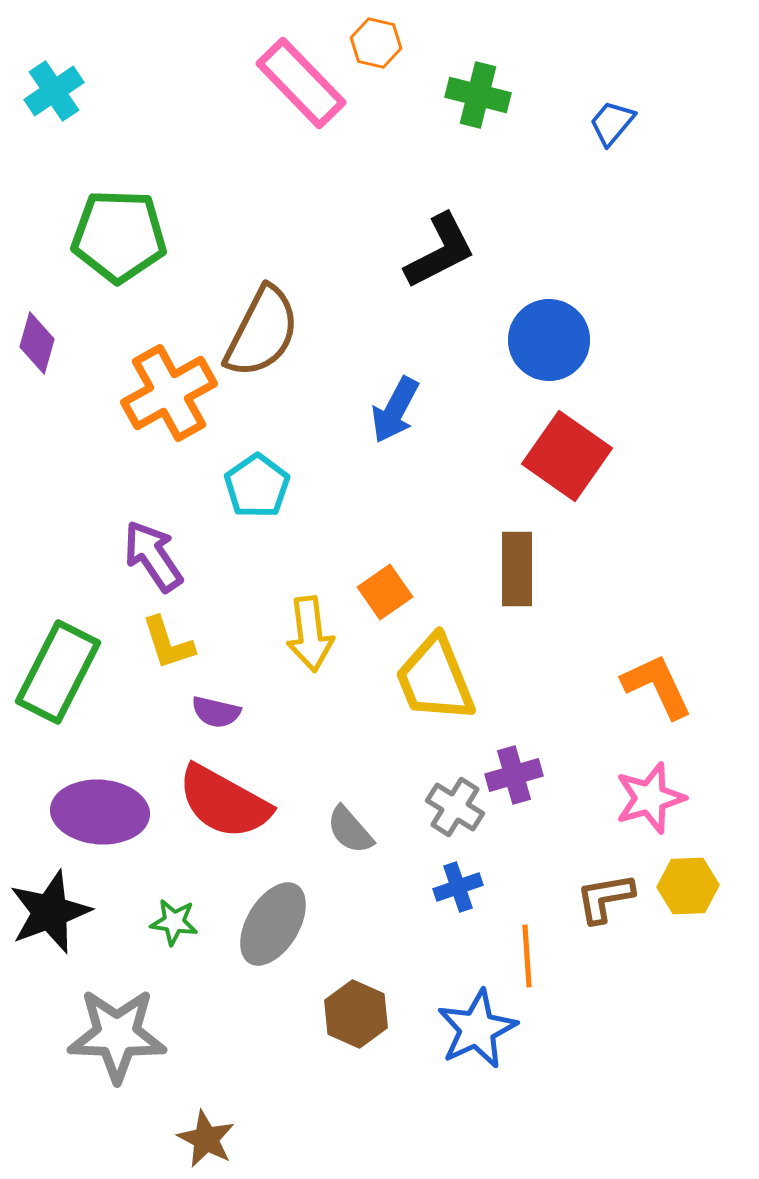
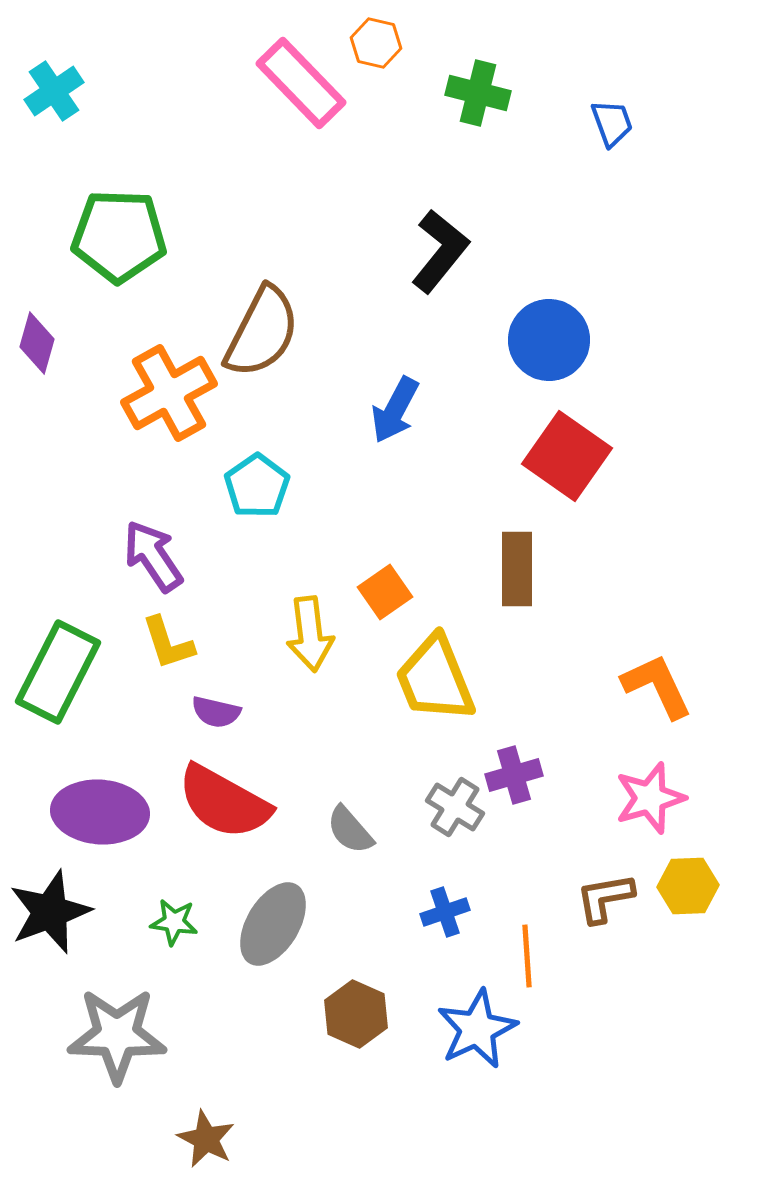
green cross: moved 2 px up
blue trapezoid: rotated 120 degrees clockwise
black L-shape: rotated 24 degrees counterclockwise
blue cross: moved 13 px left, 25 px down
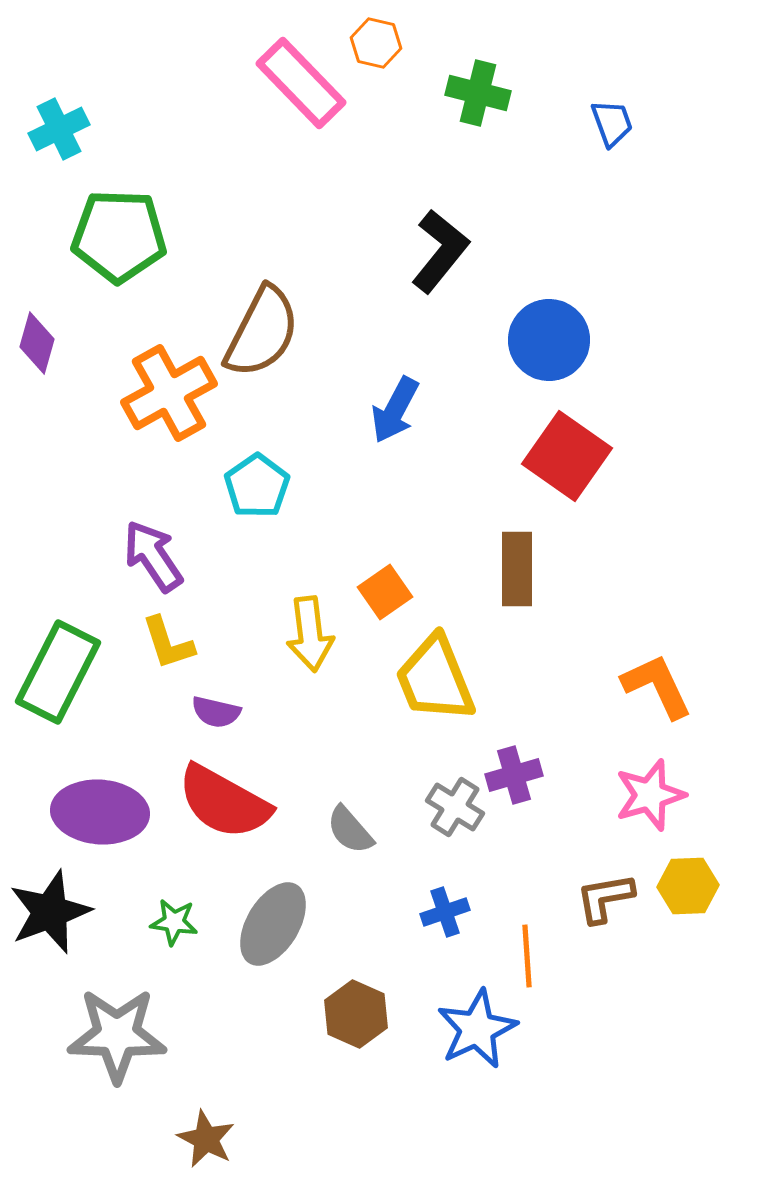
cyan cross: moved 5 px right, 38 px down; rotated 8 degrees clockwise
pink star: moved 3 px up
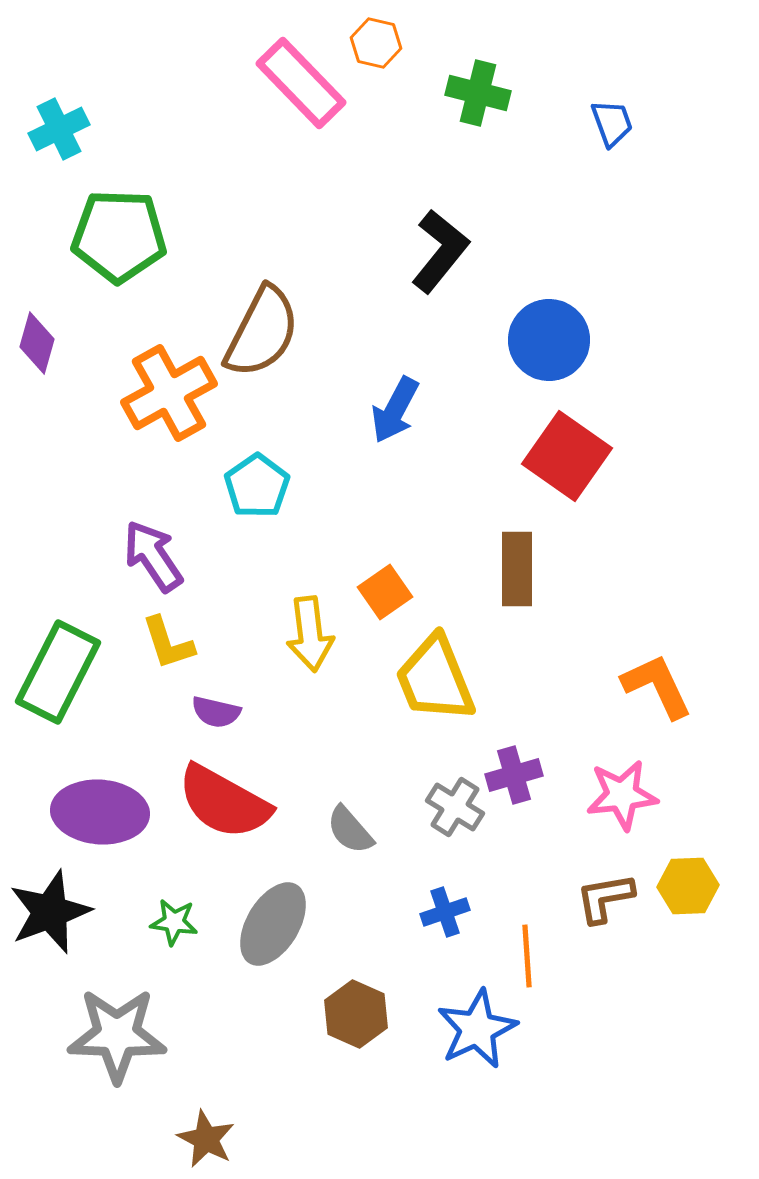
pink star: moved 28 px left; rotated 10 degrees clockwise
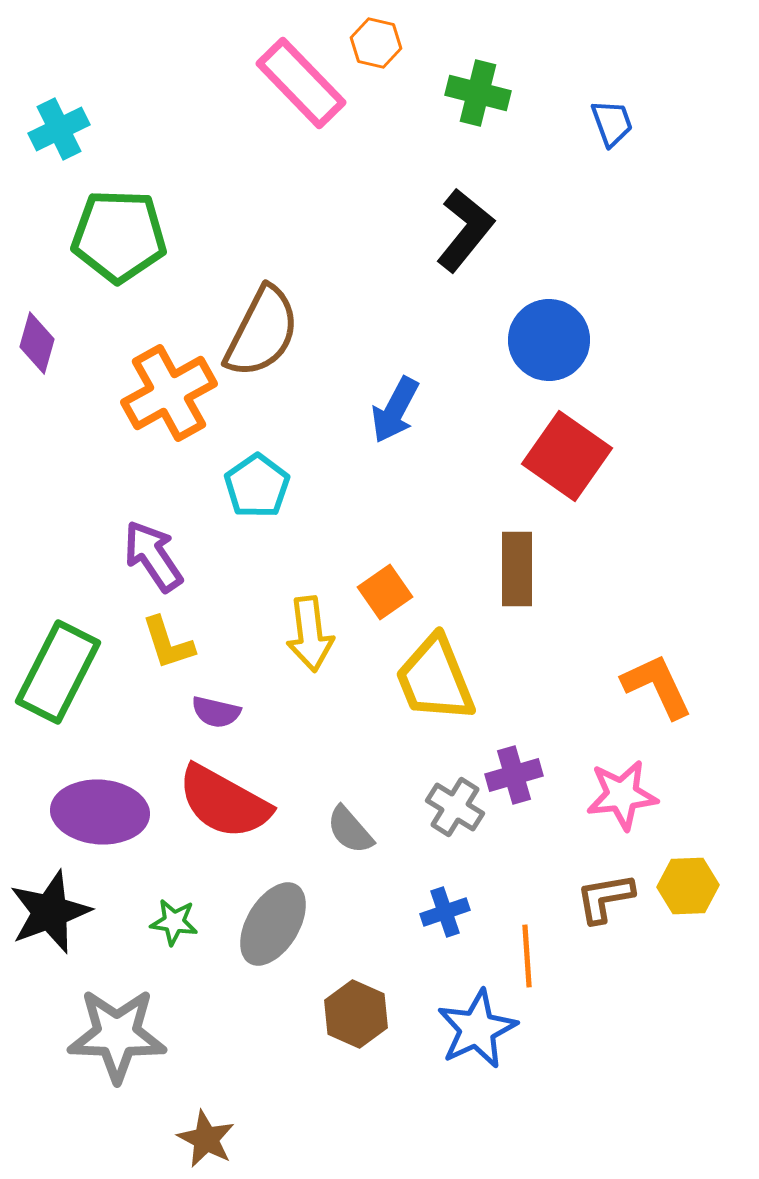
black L-shape: moved 25 px right, 21 px up
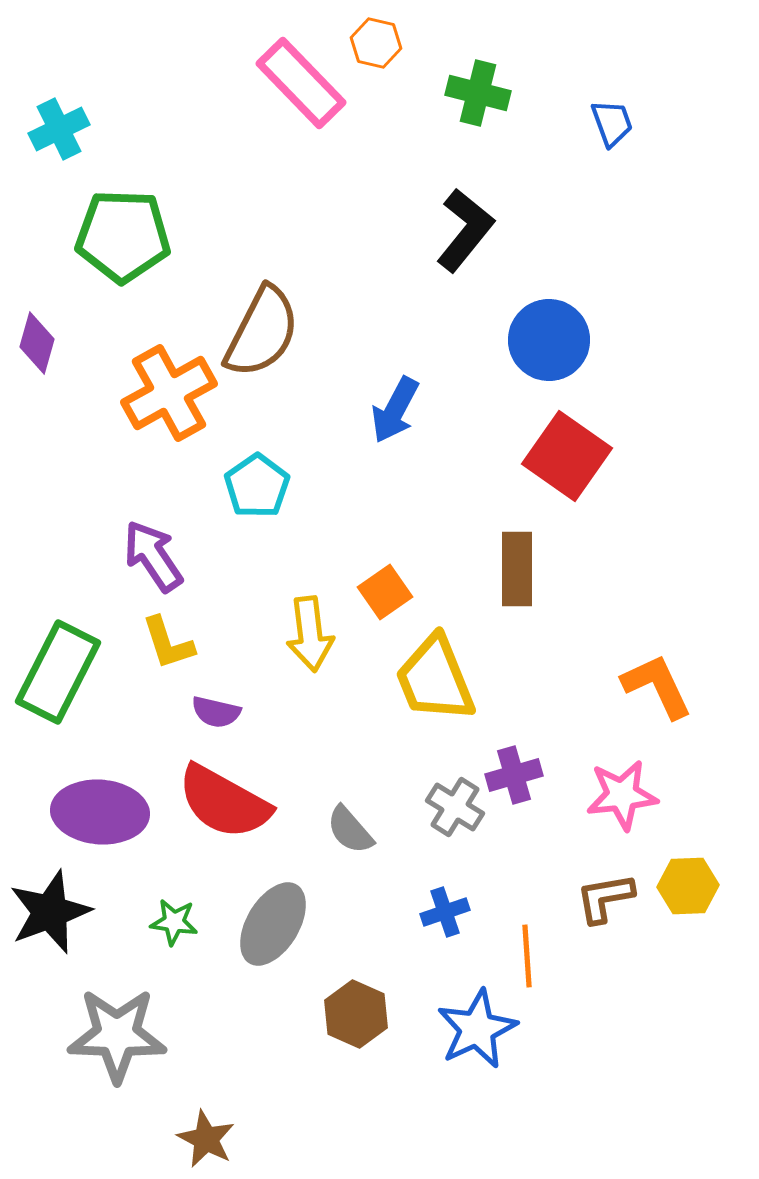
green pentagon: moved 4 px right
